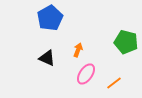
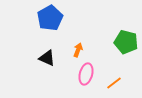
pink ellipse: rotated 20 degrees counterclockwise
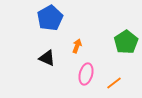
green pentagon: rotated 25 degrees clockwise
orange arrow: moved 1 px left, 4 px up
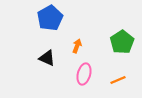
green pentagon: moved 4 px left
pink ellipse: moved 2 px left
orange line: moved 4 px right, 3 px up; rotated 14 degrees clockwise
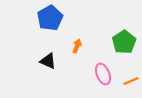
green pentagon: moved 2 px right
black triangle: moved 1 px right, 3 px down
pink ellipse: moved 19 px right; rotated 35 degrees counterclockwise
orange line: moved 13 px right, 1 px down
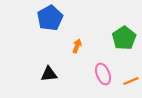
green pentagon: moved 4 px up
black triangle: moved 1 px right, 13 px down; rotated 30 degrees counterclockwise
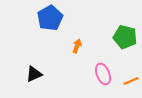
green pentagon: moved 1 px right, 1 px up; rotated 25 degrees counterclockwise
black triangle: moved 15 px left; rotated 18 degrees counterclockwise
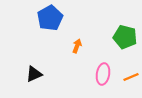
pink ellipse: rotated 30 degrees clockwise
orange line: moved 4 px up
